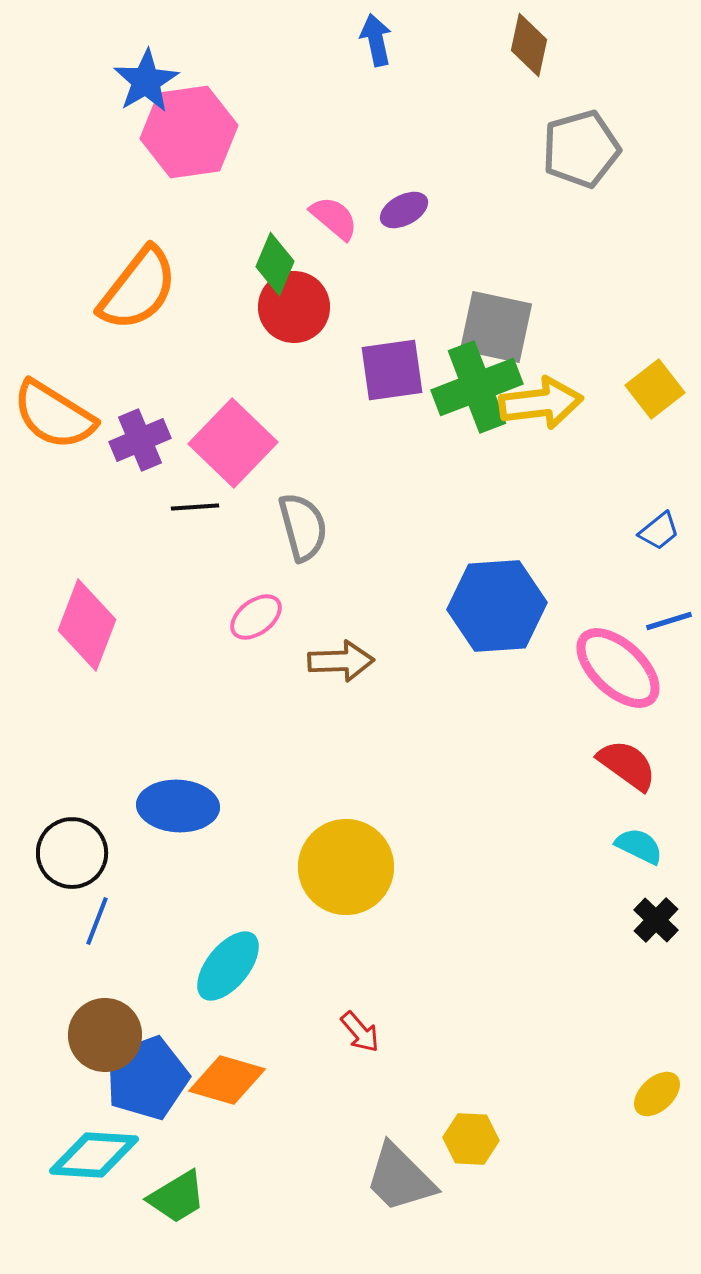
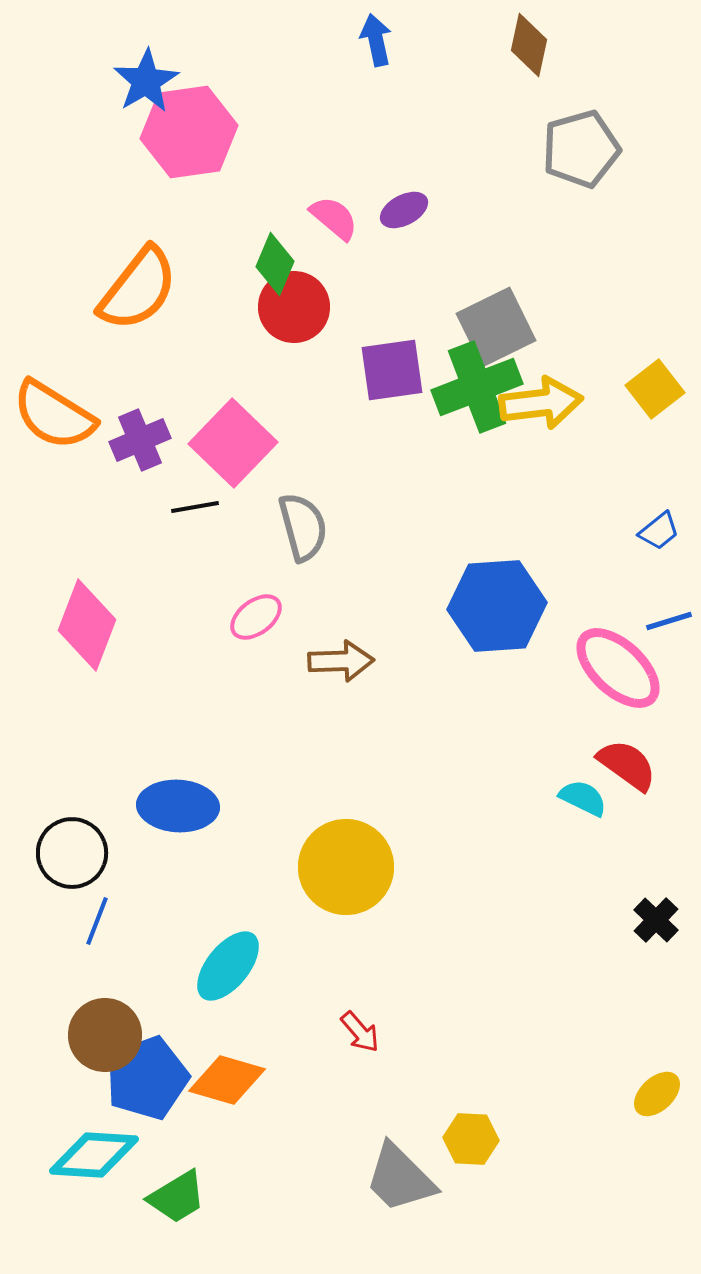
gray square at (496, 327): rotated 38 degrees counterclockwise
black line at (195, 507): rotated 6 degrees counterclockwise
cyan semicircle at (639, 846): moved 56 px left, 48 px up
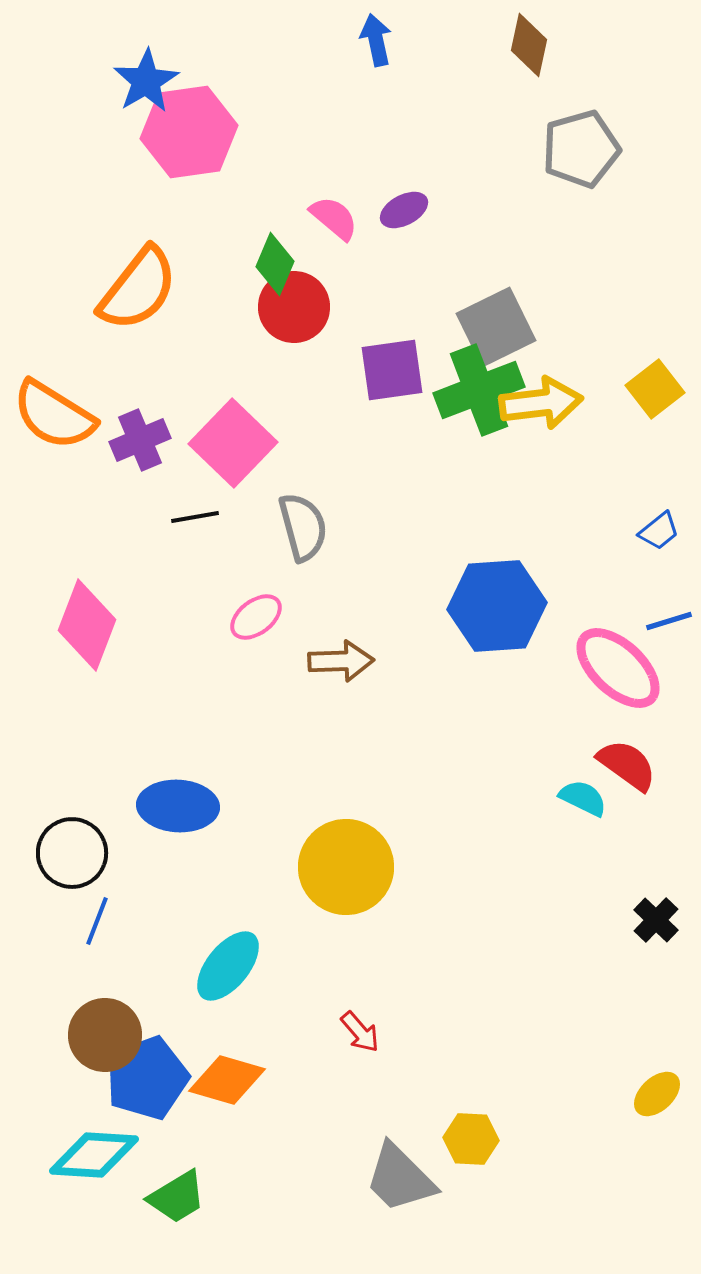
green cross at (477, 387): moved 2 px right, 3 px down
black line at (195, 507): moved 10 px down
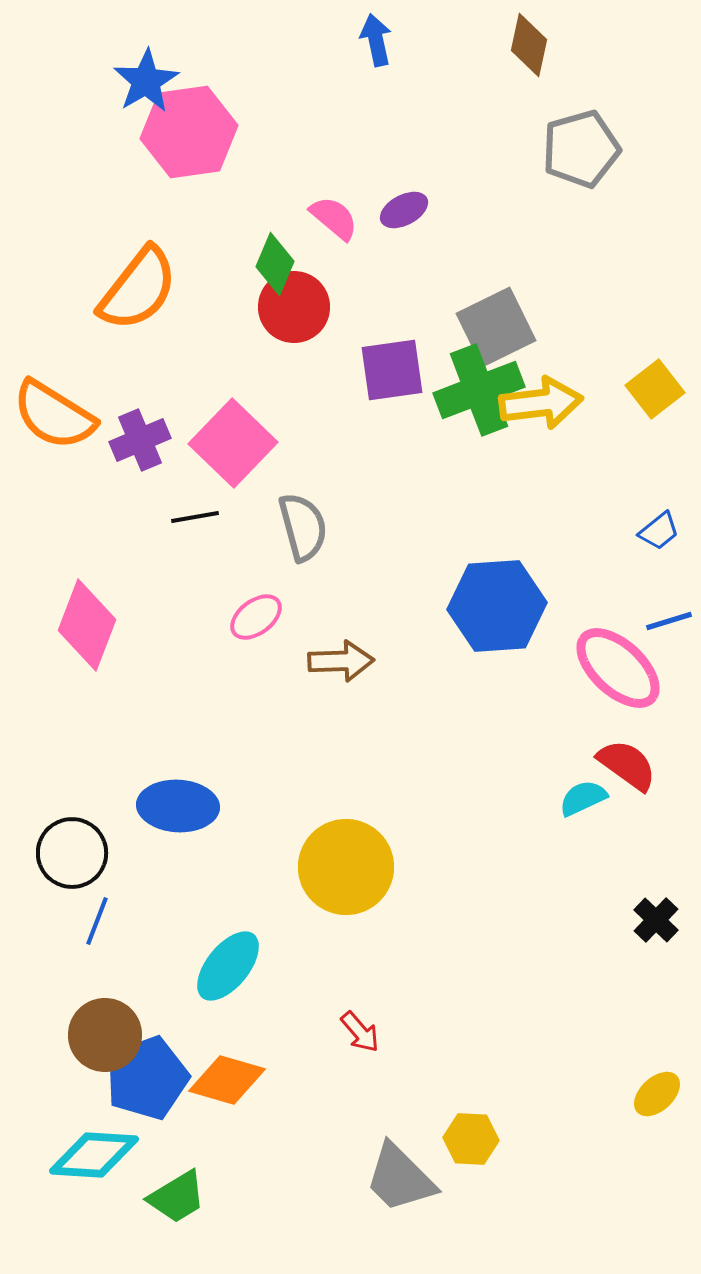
cyan semicircle at (583, 798): rotated 51 degrees counterclockwise
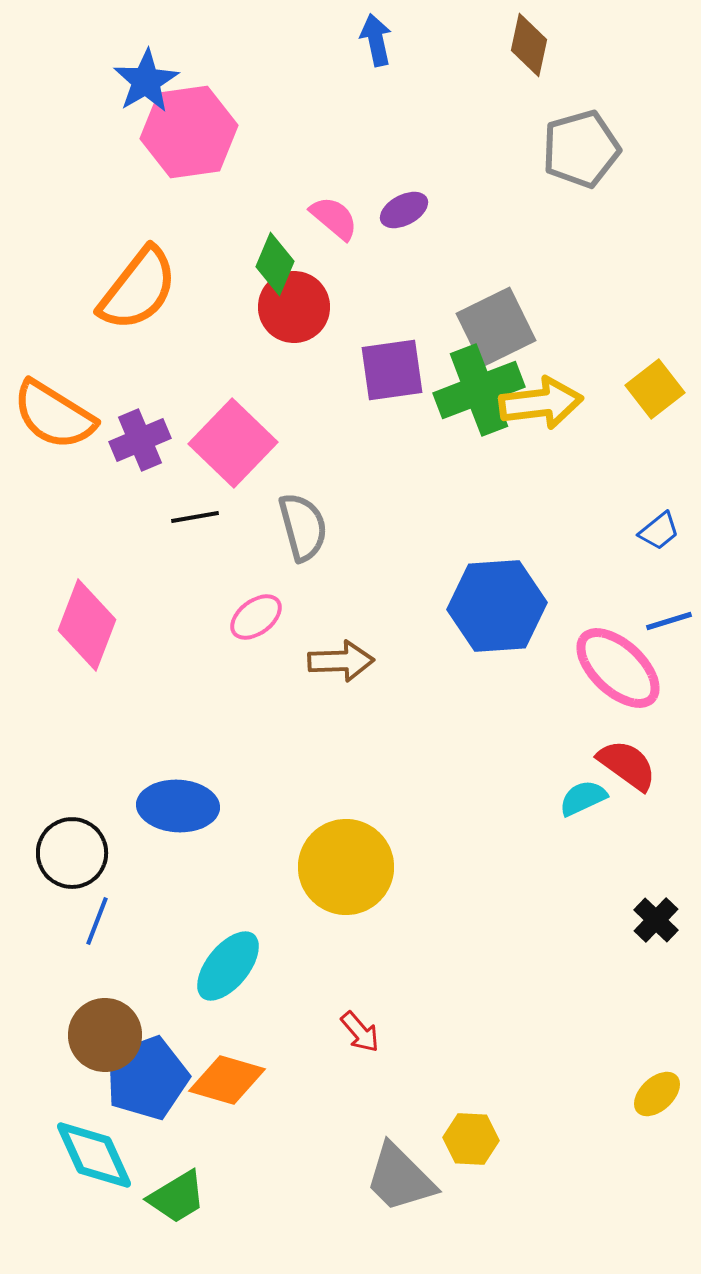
cyan diamond at (94, 1155): rotated 62 degrees clockwise
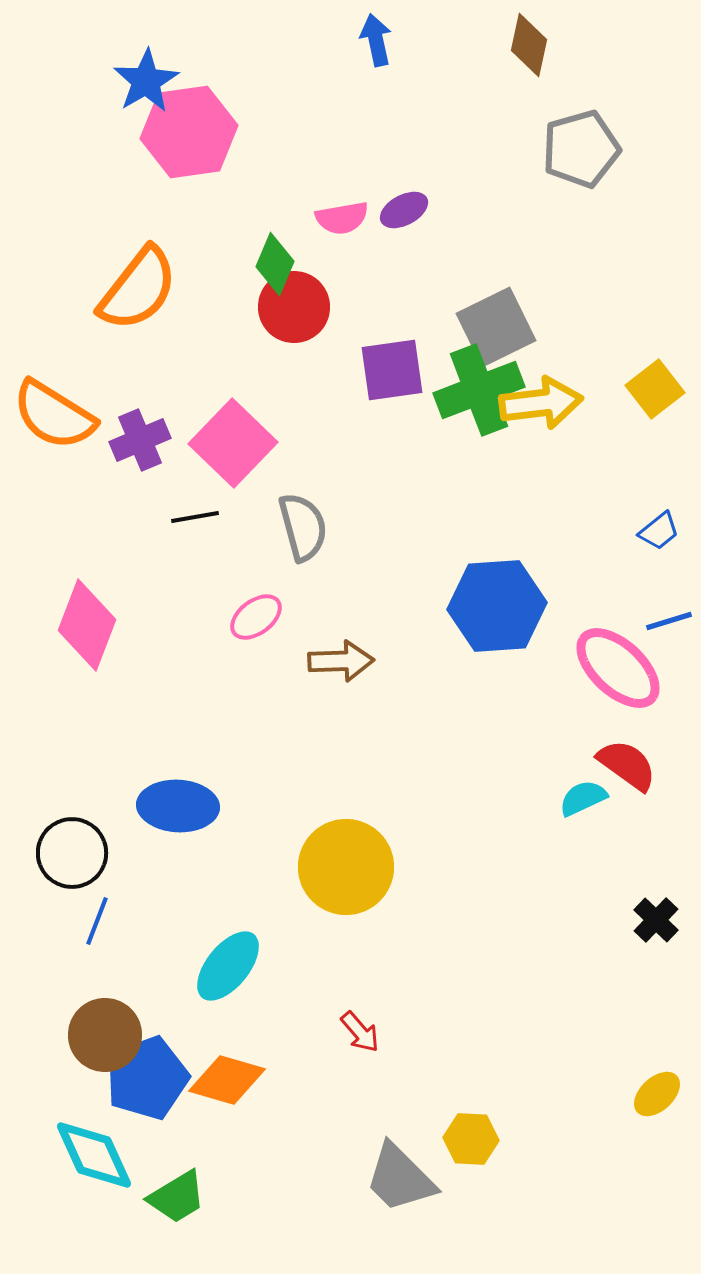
pink semicircle at (334, 218): moved 8 px right; rotated 130 degrees clockwise
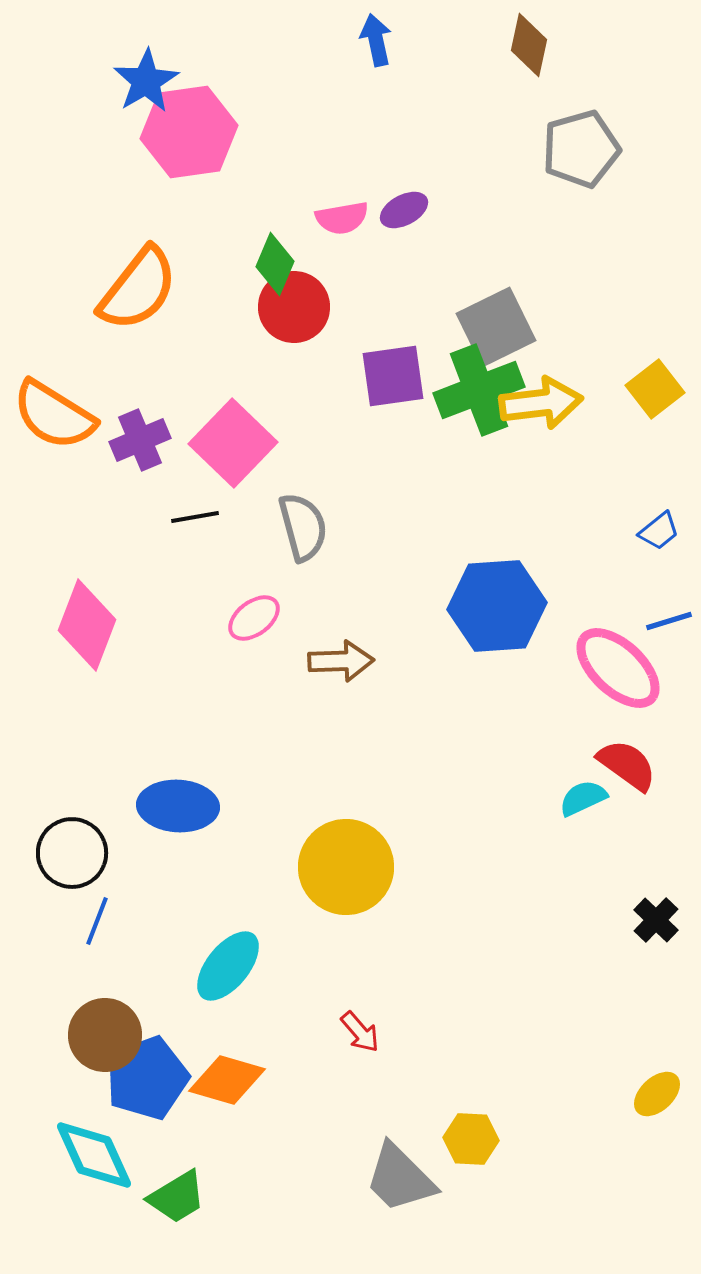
purple square at (392, 370): moved 1 px right, 6 px down
pink ellipse at (256, 617): moved 2 px left, 1 px down
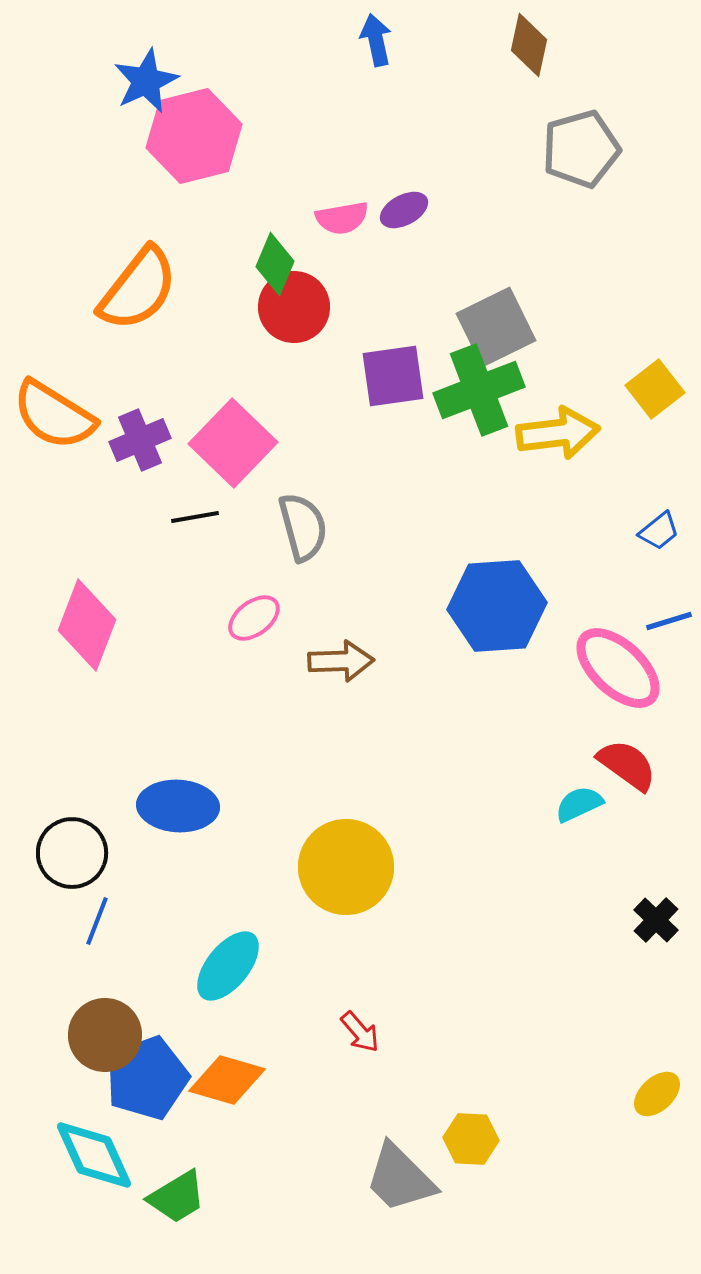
blue star at (146, 81): rotated 6 degrees clockwise
pink hexagon at (189, 132): moved 5 px right, 4 px down; rotated 6 degrees counterclockwise
yellow arrow at (541, 403): moved 17 px right, 30 px down
cyan semicircle at (583, 798): moved 4 px left, 6 px down
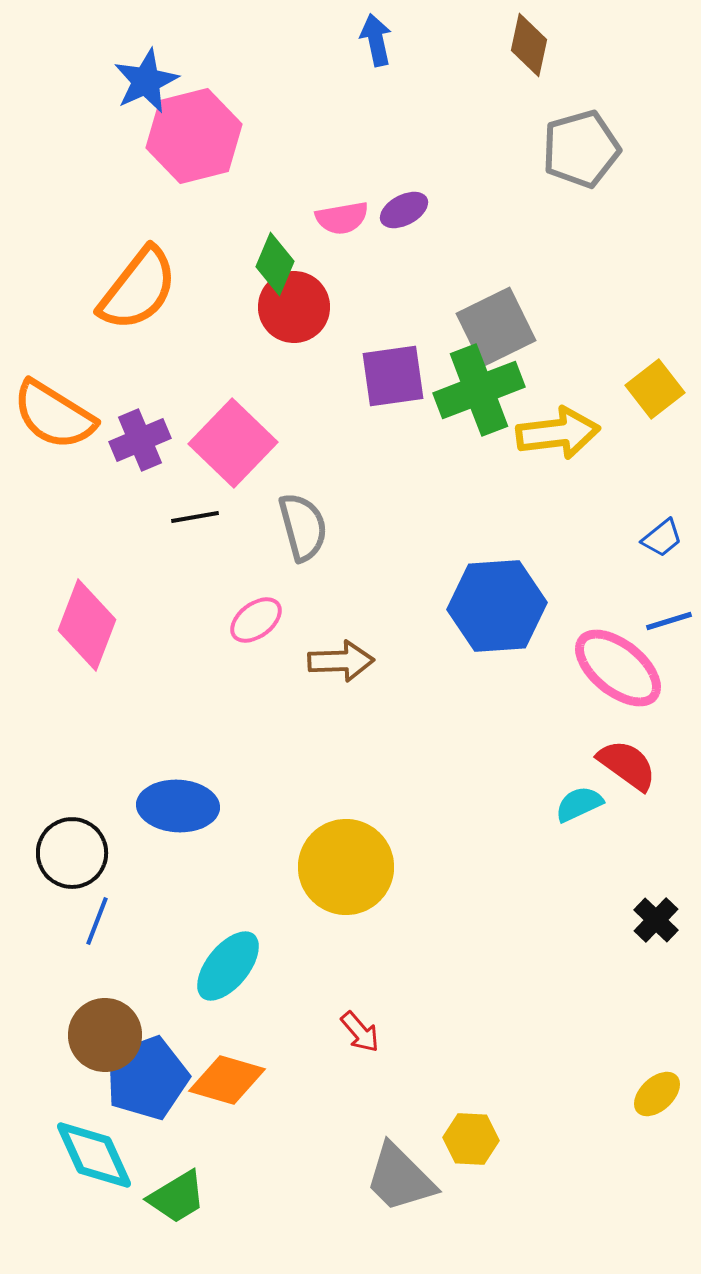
blue trapezoid at (659, 531): moved 3 px right, 7 px down
pink ellipse at (254, 618): moved 2 px right, 2 px down
pink ellipse at (618, 668): rotated 4 degrees counterclockwise
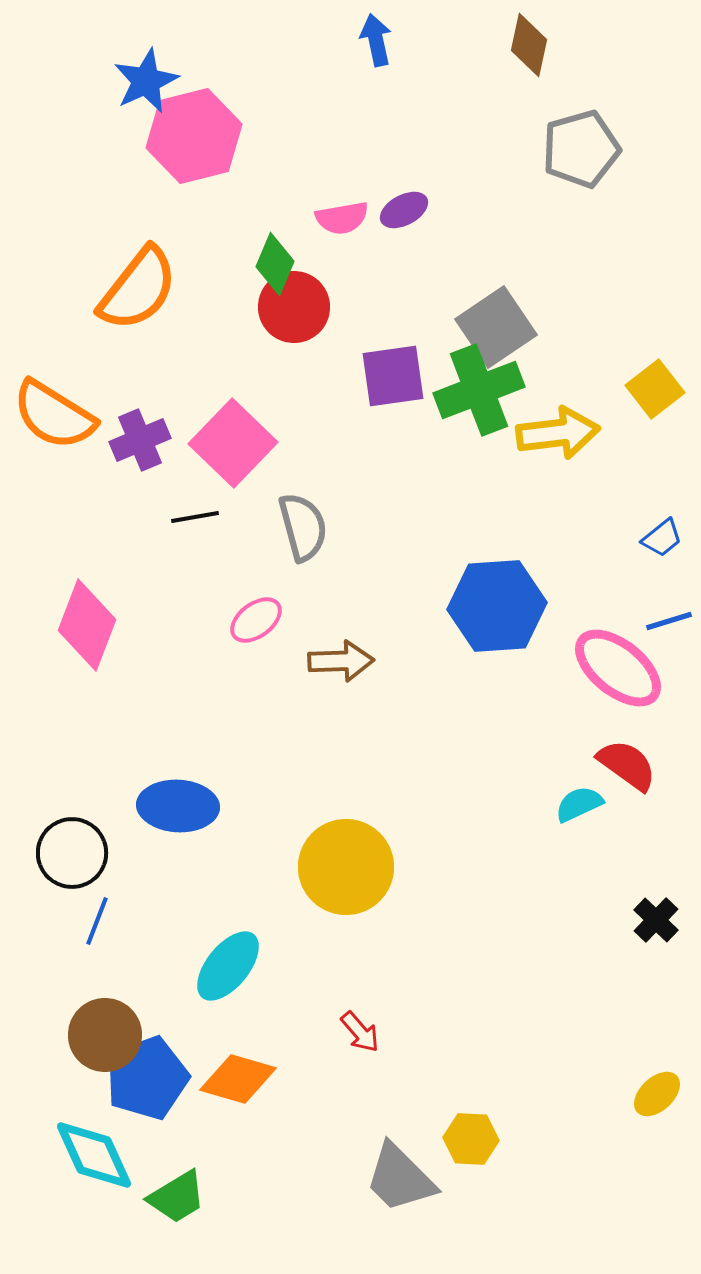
gray square at (496, 327): rotated 8 degrees counterclockwise
orange diamond at (227, 1080): moved 11 px right, 1 px up
